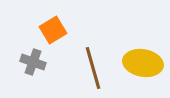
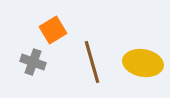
brown line: moved 1 px left, 6 px up
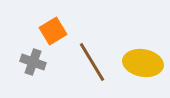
orange square: moved 1 px down
brown line: rotated 15 degrees counterclockwise
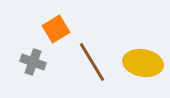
orange square: moved 3 px right, 2 px up
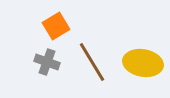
orange square: moved 3 px up
gray cross: moved 14 px right
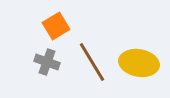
yellow ellipse: moved 4 px left
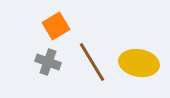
gray cross: moved 1 px right
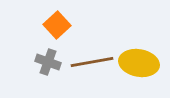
orange square: moved 1 px right, 1 px up; rotated 12 degrees counterclockwise
brown line: rotated 69 degrees counterclockwise
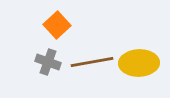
yellow ellipse: rotated 12 degrees counterclockwise
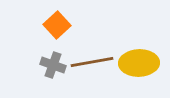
gray cross: moved 5 px right, 3 px down
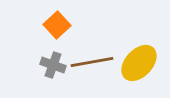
yellow ellipse: rotated 45 degrees counterclockwise
